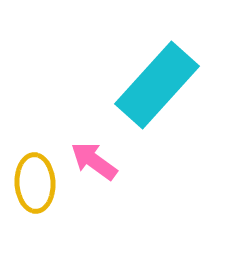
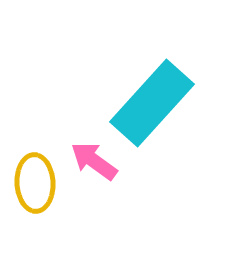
cyan rectangle: moved 5 px left, 18 px down
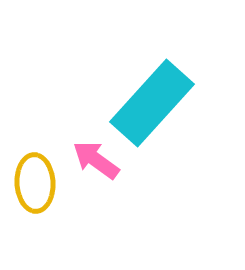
pink arrow: moved 2 px right, 1 px up
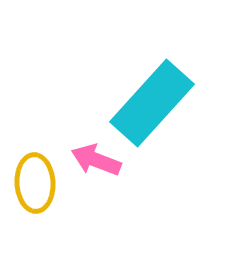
pink arrow: rotated 15 degrees counterclockwise
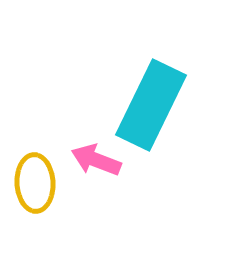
cyan rectangle: moved 1 px left, 2 px down; rotated 16 degrees counterclockwise
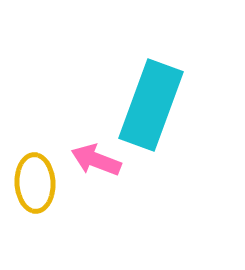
cyan rectangle: rotated 6 degrees counterclockwise
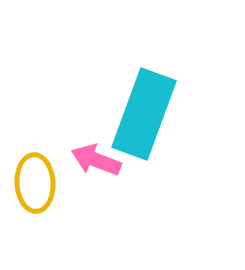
cyan rectangle: moved 7 px left, 9 px down
